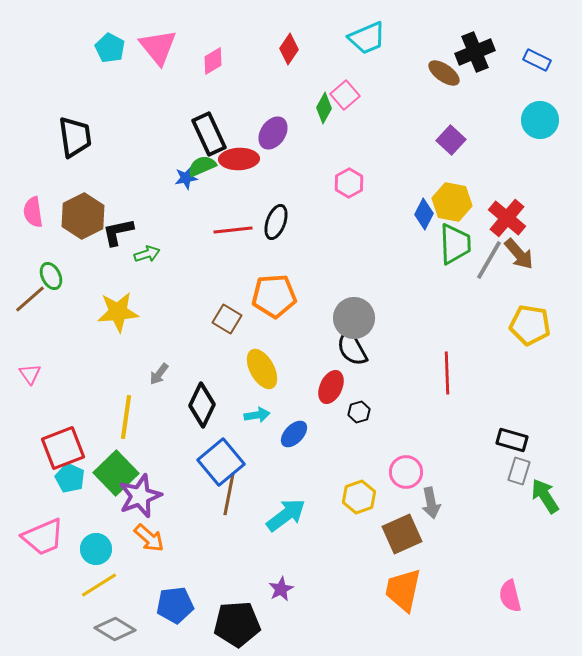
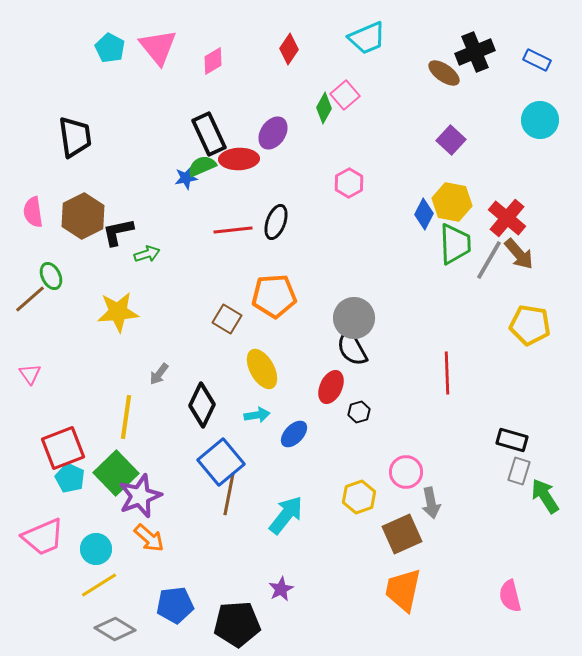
cyan arrow at (286, 515): rotated 15 degrees counterclockwise
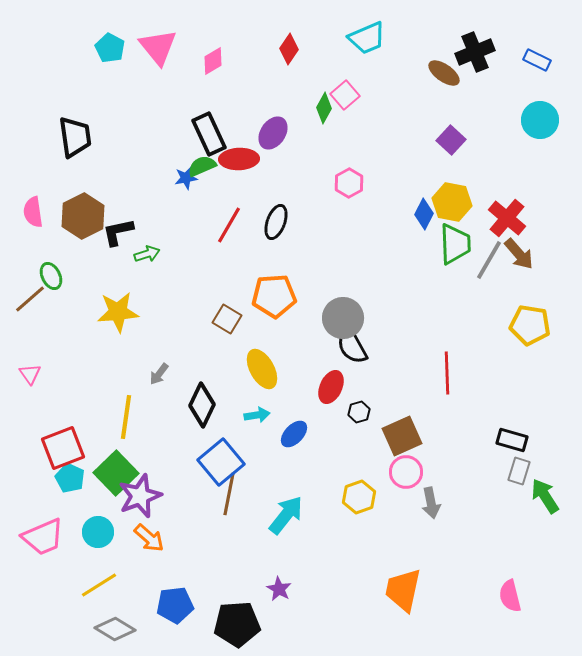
red line at (233, 230): moved 4 px left, 5 px up; rotated 54 degrees counterclockwise
gray circle at (354, 318): moved 11 px left
black semicircle at (352, 348): moved 2 px up
brown square at (402, 534): moved 98 px up
cyan circle at (96, 549): moved 2 px right, 17 px up
purple star at (281, 589): moved 2 px left; rotated 15 degrees counterclockwise
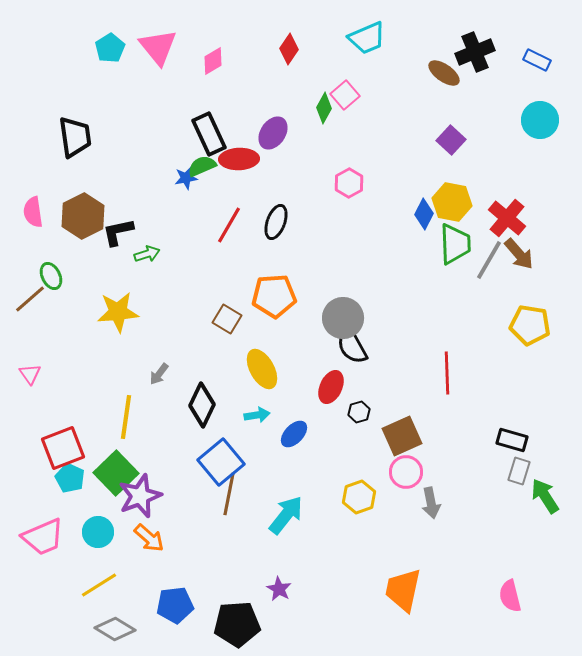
cyan pentagon at (110, 48): rotated 12 degrees clockwise
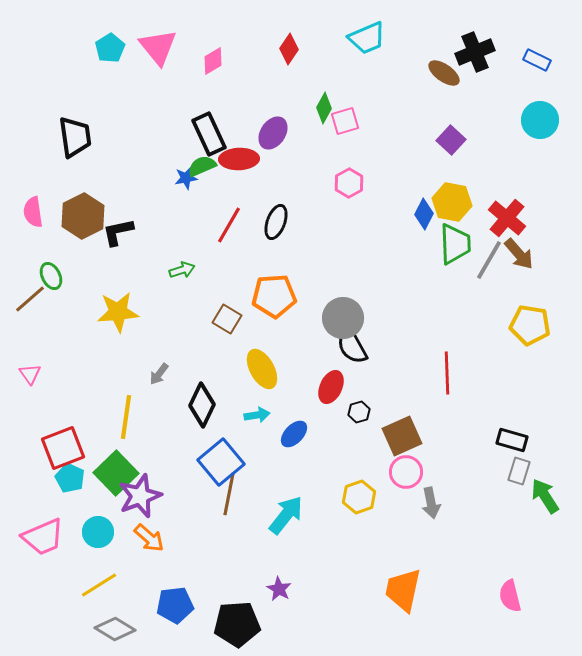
pink square at (345, 95): moved 26 px down; rotated 24 degrees clockwise
green arrow at (147, 254): moved 35 px right, 16 px down
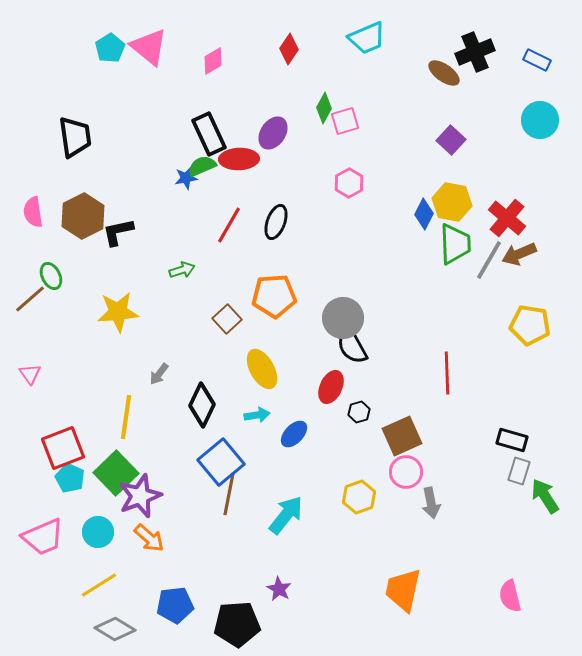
pink triangle at (158, 47): moved 9 px left; rotated 12 degrees counterclockwise
brown arrow at (519, 254): rotated 108 degrees clockwise
brown square at (227, 319): rotated 16 degrees clockwise
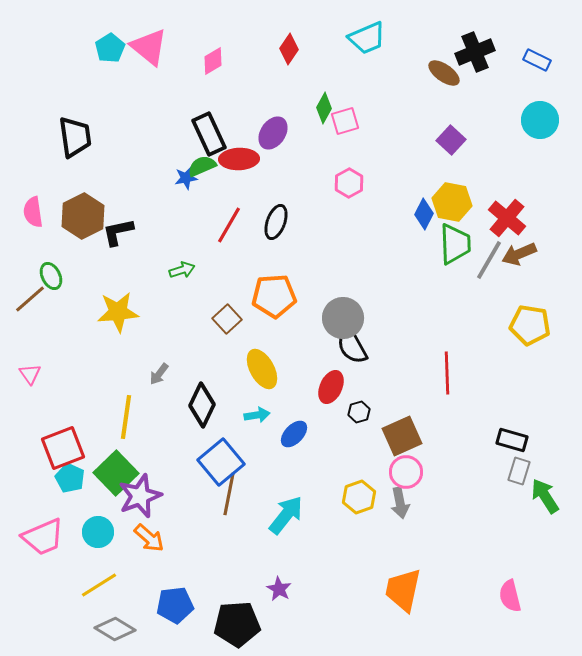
gray arrow at (431, 503): moved 31 px left
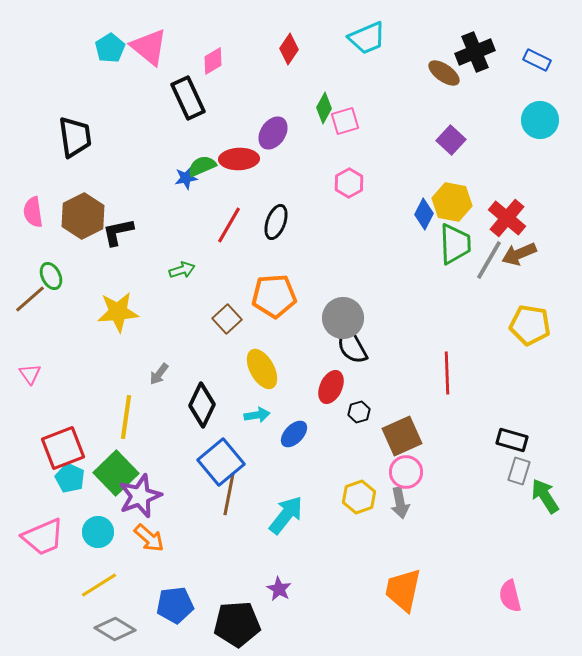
black rectangle at (209, 134): moved 21 px left, 36 px up
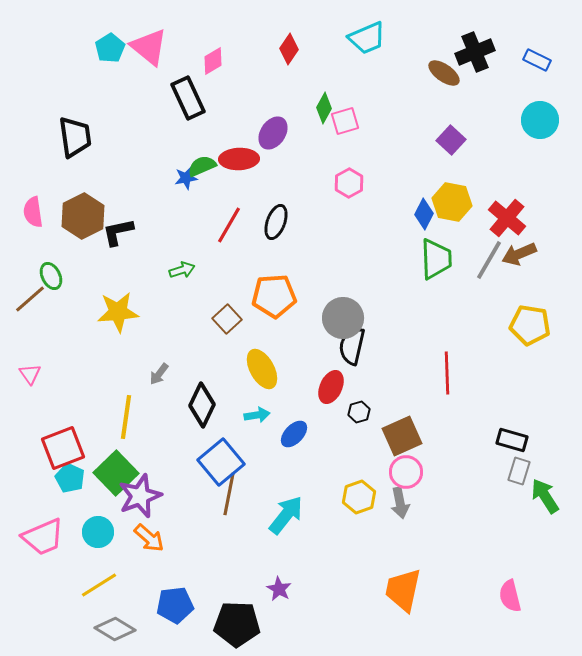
green trapezoid at (455, 244): moved 19 px left, 15 px down
black semicircle at (352, 346): rotated 42 degrees clockwise
black pentagon at (237, 624): rotated 6 degrees clockwise
